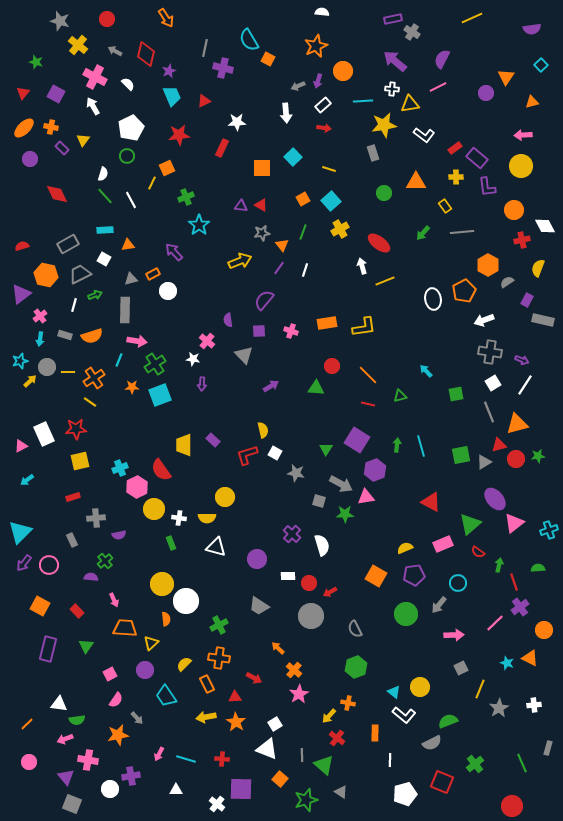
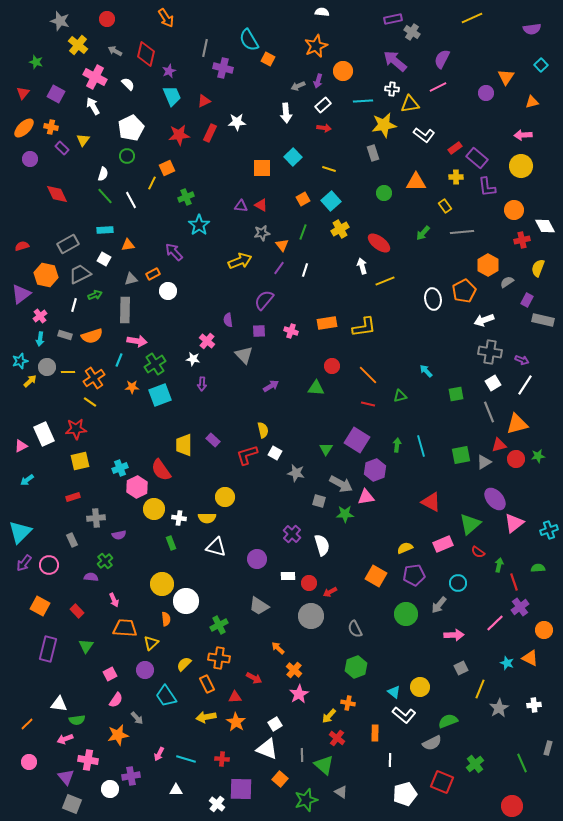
red rectangle at (222, 148): moved 12 px left, 15 px up
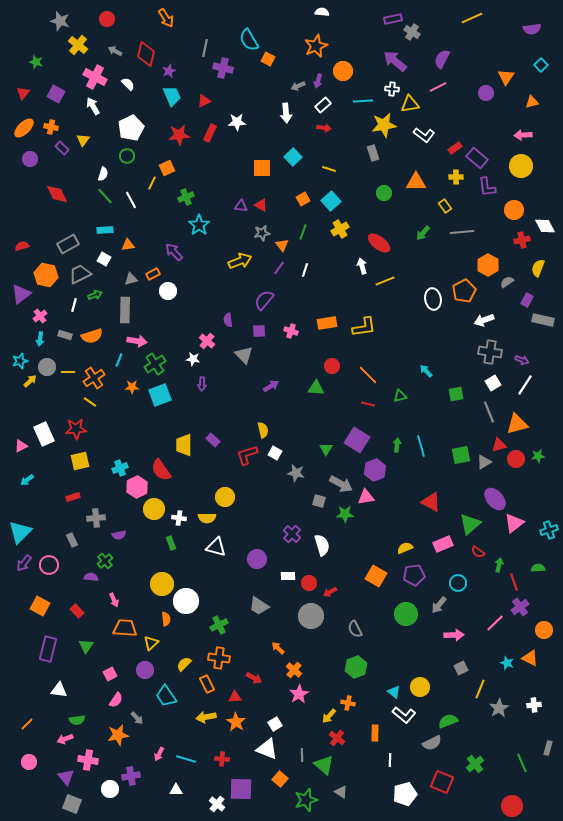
white triangle at (59, 704): moved 14 px up
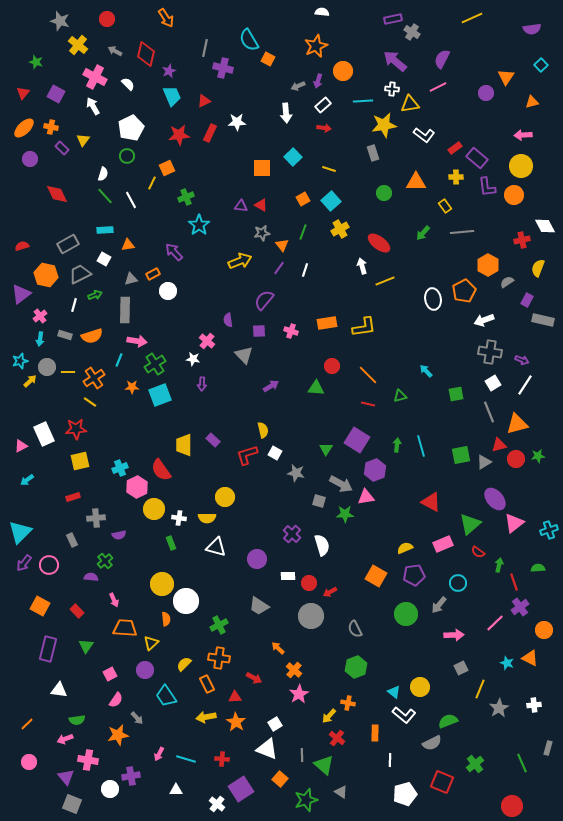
orange circle at (514, 210): moved 15 px up
purple square at (241, 789): rotated 35 degrees counterclockwise
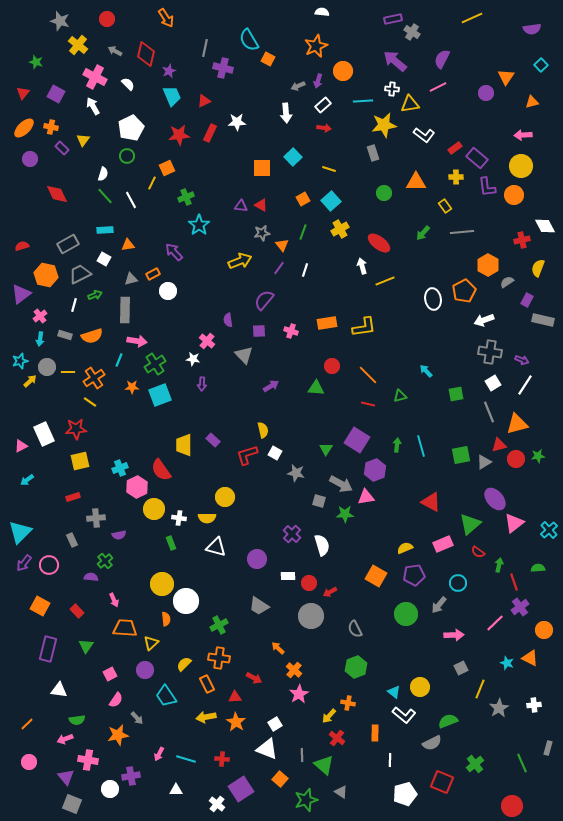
cyan cross at (549, 530): rotated 24 degrees counterclockwise
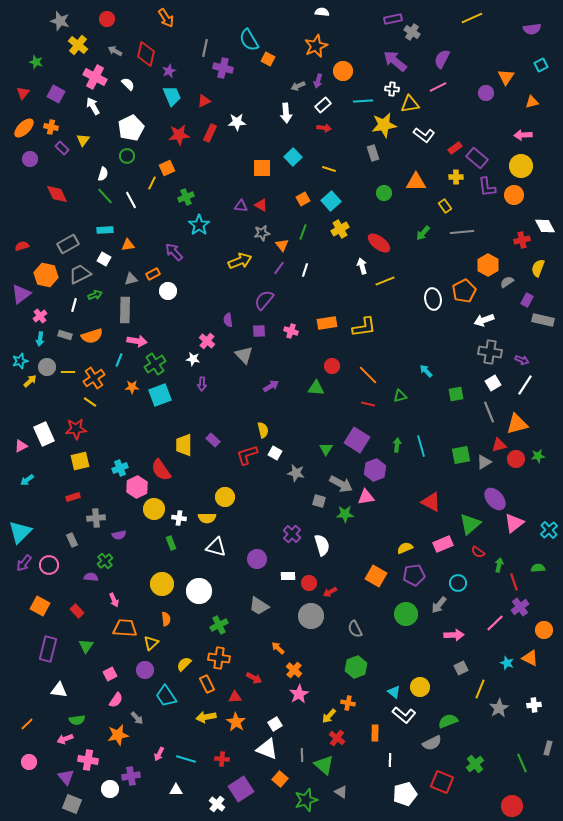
cyan square at (541, 65): rotated 16 degrees clockwise
white circle at (186, 601): moved 13 px right, 10 px up
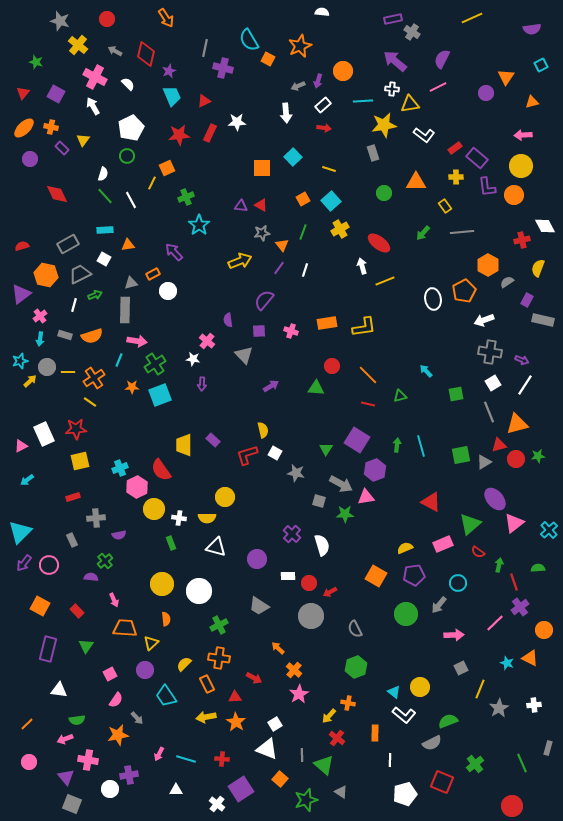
orange star at (316, 46): moved 16 px left
gray triangle at (131, 279): moved 4 px down
purple cross at (131, 776): moved 2 px left, 1 px up
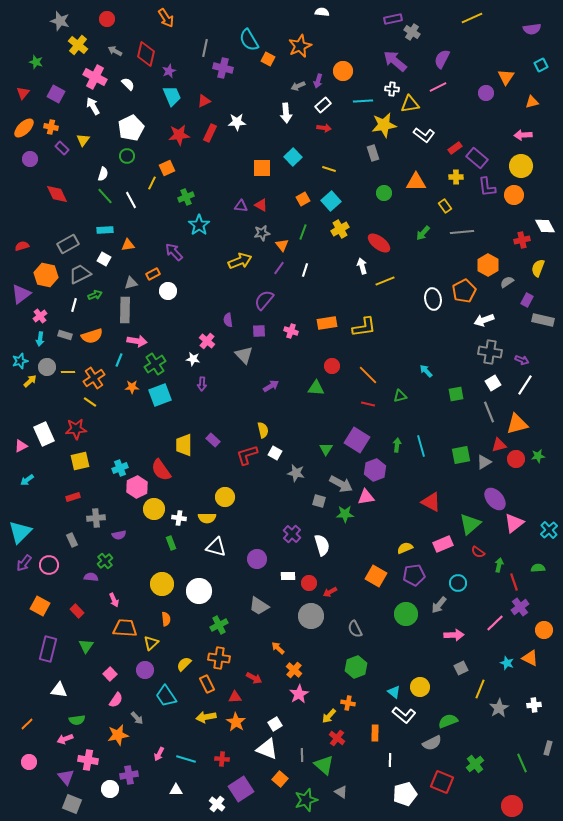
pink square at (110, 674): rotated 16 degrees counterclockwise
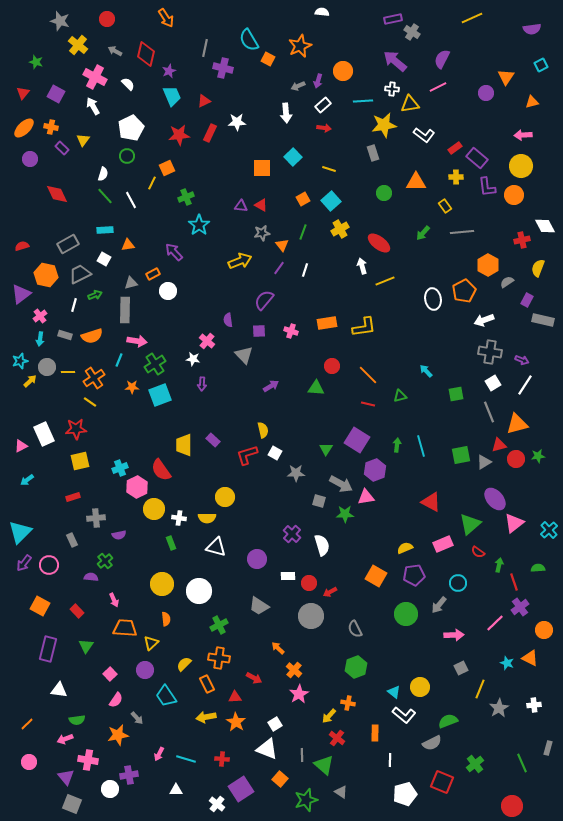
gray star at (296, 473): rotated 12 degrees counterclockwise
